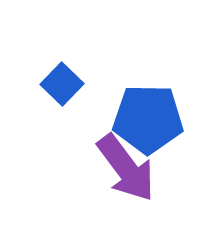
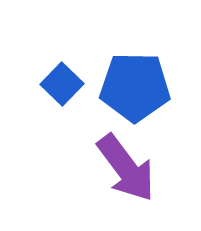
blue pentagon: moved 13 px left, 32 px up
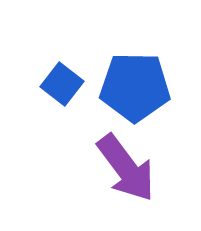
blue square: rotated 6 degrees counterclockwise
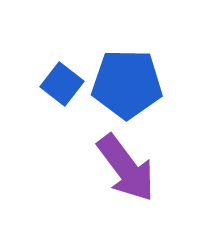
blue pentagon: moved 8 px left, 3 px up
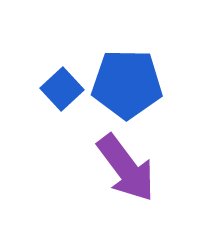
blue square: moved 5 px down; rotated 9 degrees clockwise
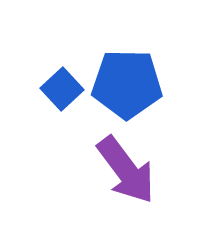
purple arrow: moved 2 px down
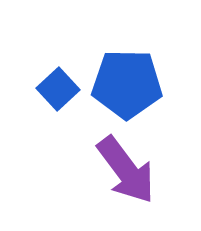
blue square: moved 4 px left
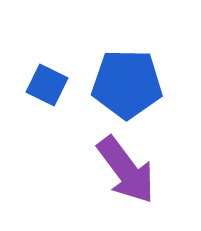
blue square: moved 11 px left, 4 px up; rotated 21 degrees counterclockwise
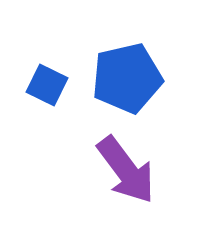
blue pentagon: moved 6 px up; rotated 14 degrees counterclockwise
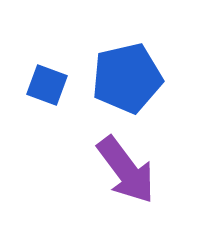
blue square: rotated 6 degrees counterclockwise
